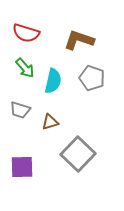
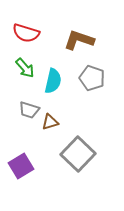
gray trapezoid: moved 9 px right
purple square: moved 1 px left, 1 px up; rotated 30 degrees counterclockwise
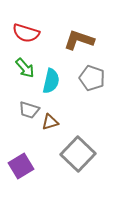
cyan semicircle: moved 2 px left
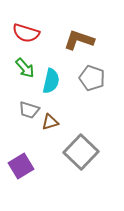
gray square: moved 3 px right, 2 px up
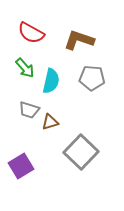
red semicircle: moved 5 px right; rotated 12 degrees clockwise
gray pentagon: rotated 15 degrees counterclockwise
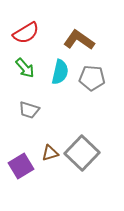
red semicircle: moved 5 px left; rotated 60 degrees counterclockwise
brown L-shape: rotated 16 degrees clockwise
cyan semicircle: moved 9 px right, 9 px up
brown triangle: moved 31 px down
gray square: moved 1 px right, 1 px down
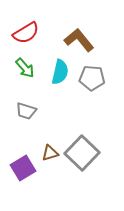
brown L-shape: rotated 16 degrees clockwise
gray trapezoid: moved 3 px left, 1 px down
purple square: moved 2 px right, 2 px down
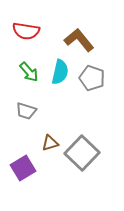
red semicircle: moved 2 px up; rotated 40 degrees clockwise
green arrow: moved 4 px right, 4 px down
gray pentagon: rotated 15 degrees clockwise
brown triangle: moved 10 px up
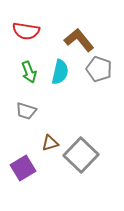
green arrow: rotated 20 degrees clockwise
gray pentagon: moved 7 px right, 9 px up
gray square: moved 1 px left, 2 px down
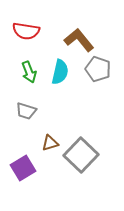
gray pentagon: moved 1 px left
